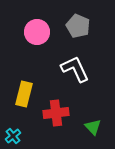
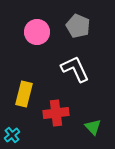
cyan cross: moved 1 px left, 1 px up
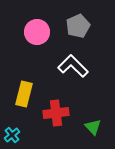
gray pentagon: rotated 25 degrees clockwise
white L-shape: moved 2 px left, 3 px up; rotated 20 degrees counterclockwise
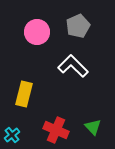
red cross: moved 17 px down; rotated 30 degrees clockwise
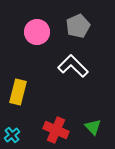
yellow rectangle: moved 6 px left, 2 px up
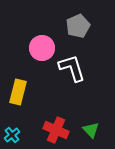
pink circle: moved 5 px right, 16 px down
white L-shape: moved 1 px left, 2 px down; rotated 28 degrees clockwise
green triangle: moved 2 px left, 3 px down
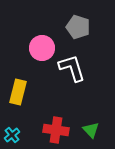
gray pentagon: moved 1 px down; rotated 30 degrees counterclockwise
red cross: rotated 15 degrees counterclockwise
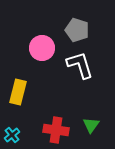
gray pentagon: moved 1 px left, 3 px down
white L-shape: moved 8 px right, 3 px up
green triangle: moved 5 px up; rotated 18 degrees clockwise
